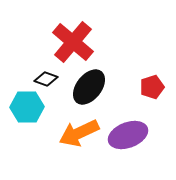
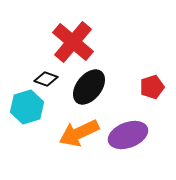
cyan hexagon: rotated 16 degrees counterclockwise
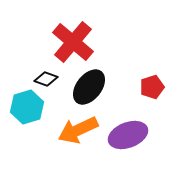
orange arrow: moved 1 px left, 3 px up
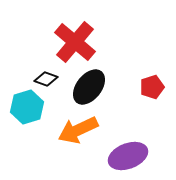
red cross: moved 2 px right
purple ellipse: moved 21 px down
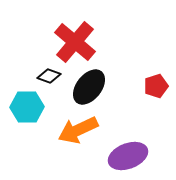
black diamond: moved 3 px right, 3 px up
red pentagon: moved 4 px right, 1 px up
cyan hexagon: rotated 16 degrees clockwise
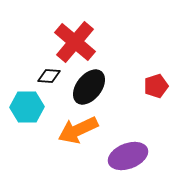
black diamond: rotated 15 degrees counterclockwise
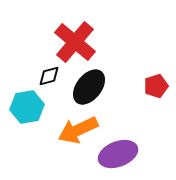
black diamond: rotated 20 degrees counterclockwise
cyan hexagon: rotated 8 degrees counterclockwise
purple ellipse: moved 10 px left, 2 px up
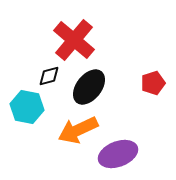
red cross: moved 1 px left, 2 px up
red pentagon: moved 3 px left, 3 px up
cyan hexagon: rotated 20 degrees clockwise
